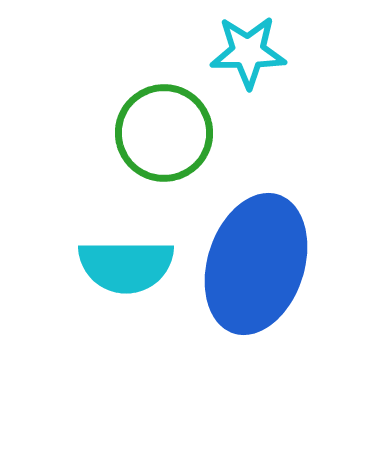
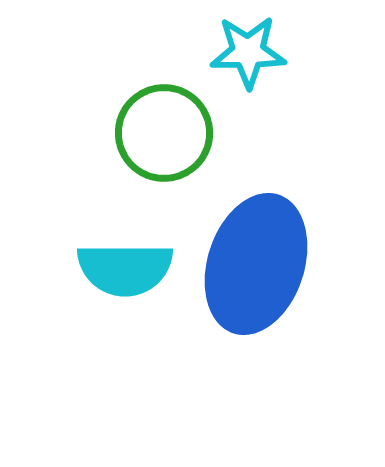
cyan semicircle: moved 1 px left, 3 px down
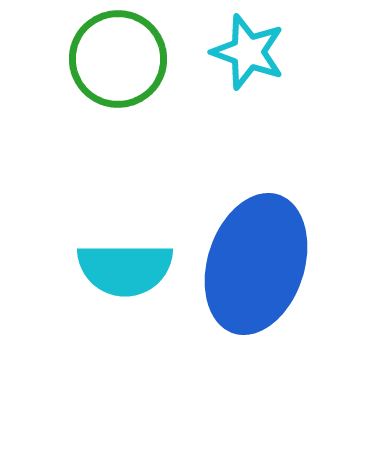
cyan star: rotated 20 degrees clockwise
green circle: moved 46 px left, 74 px up
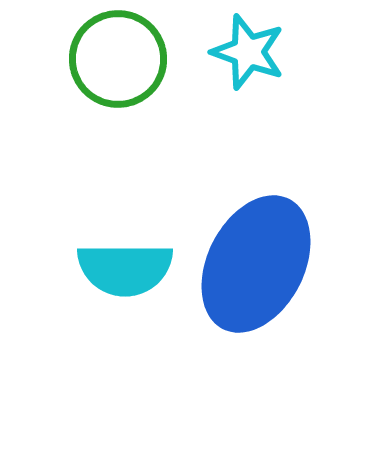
blue ellipse: rotated 9 degrees clockwise
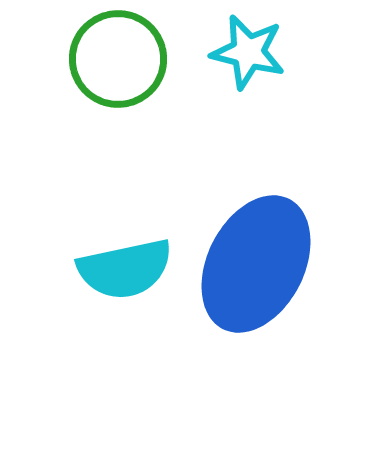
cyan star: rotated 6 degrees counterclockwise
cyan semicircle: rotated 12 degrees counterclockwise
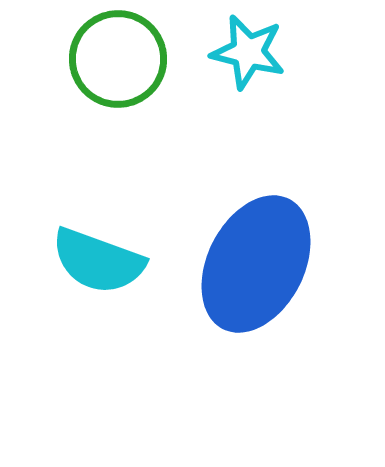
cyan semicircle: moved 27 px left, 8 px up; rotated 32 degrees clockwise
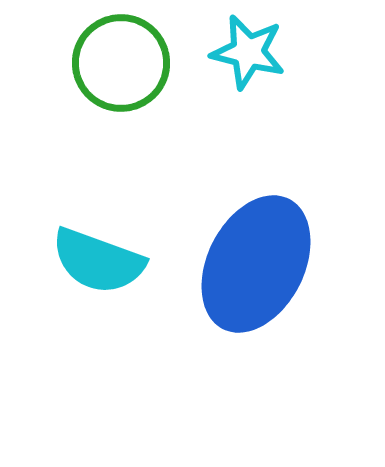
green circle: moved 3 px right, 4 px down
